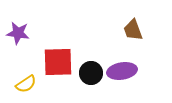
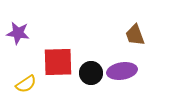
brown trapezoid: moved 2 px right, 5 px down
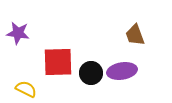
yellow semicircle: moved 5 px down; rotated 120 degrees counterclockwise
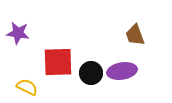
yellow semicircle: moved 1 px right, 2 px up
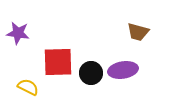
brown trapezoid: moved 3 px right, 3 px up; rotated 55 degrees counterclockwise
purple ellipse: moved 1 px right, 1 px up
yellow semicircle: moved 1 px right
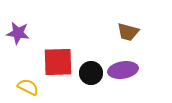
brown trapezoid: moved 10 px left
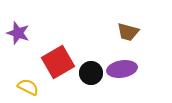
purple star: rotated 10 degrees clockwise
red square: rotated 28 degrees counterclockwise
purple ellipse: moved 1 px left, 1 px up
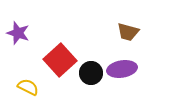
red square: moved 2 px right, 2 px up; rotated 12 degrees counterclockwise
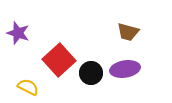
red square: moved 1 px left
purple ellipse: moved 3 px right
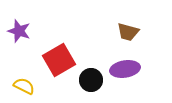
purple star: moved 1 px right, 2 px up
red square: rotated 12 degrees clockwise
black circle: moved 7 px down
yellow semicircle: moved 4 px left, 1 px up
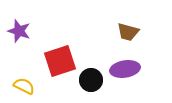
red square: moved 1 px right, 1 px down; rotated 12 degrees clockwise
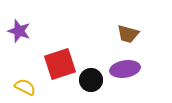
brown trapezoid: moved 2 px down
red square: moved 3 px down
yellow semicircle: moved 1 px right, 1 px down
